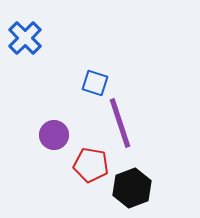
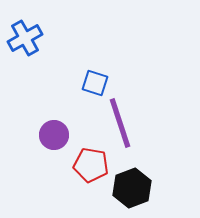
blue cross: rotated 16 degrees clockwise
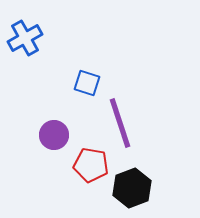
blue square: moved 8 px left
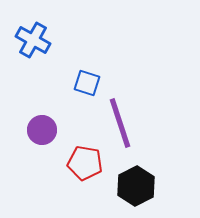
blue cross: moved 8 px right, 2 px down; rotated 32 degrees counterclockwise
purple circle: moved 12 px left, 5 px up
red pentagon: moved 6 px left, 2 px up
black hexagon: moved 4 px right, 2 px up; rotated 6 degrees counterclockwise
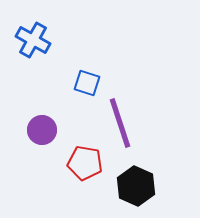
black hexagon: rotated 9 degrees counterclockwise
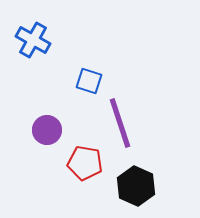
blue square: moved 2 px right, 2 px up
purple circle: moved 5 px right
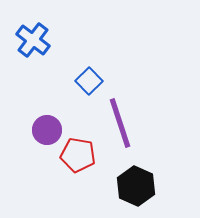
blue cross: rotated 8 degrees clockwise
blue square: rotated 28 degrees clockwise
red pentagon: moved 7 px left, 8 px up
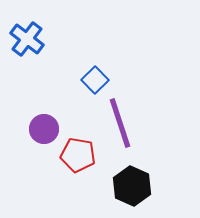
blue cross: moved 6 px left, 1 px up
blue square: moved 6 px right, 1 px up
purple circle: moved 3 px left, 1 px up
black hexagon: moved 4 px left
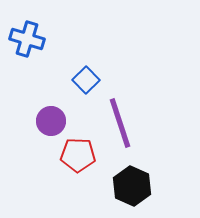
blue cross: rotated 20 degrees counterclockwise
blue square: moved 9 px left
purple circle: moved 7 px right, 8 px up
red pentagon: rotated 8 degrees counterclockwise
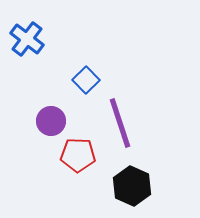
blue cross: rotated 20 degrees clockwise
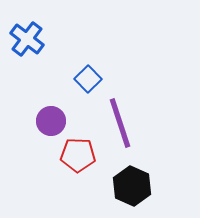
blue square: moved 2 px right, 1 px up
